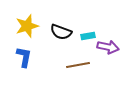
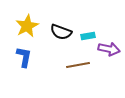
yellow star: rotated 10 degrees counterclockwise
purple arrow: moved 1 px right, 2 px down
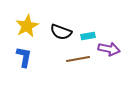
brown line: moved 6 px up
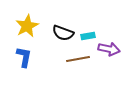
black semicircle: moved 2 px right, 1 px down
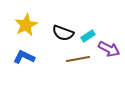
yellow star: moved 1 px left, 1 px up
cyan rectangle: rotated 24 degrees counterclockwise
purple arrow: rotated 15 degrees clockwise
blue L-shape: rotated 75 degrees counterclockwise
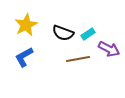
cyan rectangle: moved 2 px up
blue L-shape: rotated 55 degrees counterclockwise
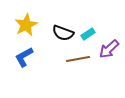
purple arrow: rotated 110 degrees clockwise
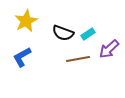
yellow star: moved 4 px up
blue L-shape: moved 2 px left
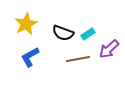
yellow star: moved 3 px down
blue L-shape: moved 8 px right
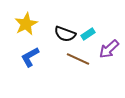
black semicircle: moved 2 px right, 1 px down
brown line: rotated 35 degrees clockwise
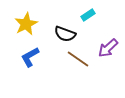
cyan rectangle: moved 19 px up
purple arrow: moved 1 px left, 1 px up
brown line: rotated 10 degrees clockwise
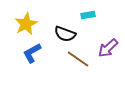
cyan rectangle: rotated 24 degrees clockwise
blue L-shape: moved 2 px right, 4 px up
